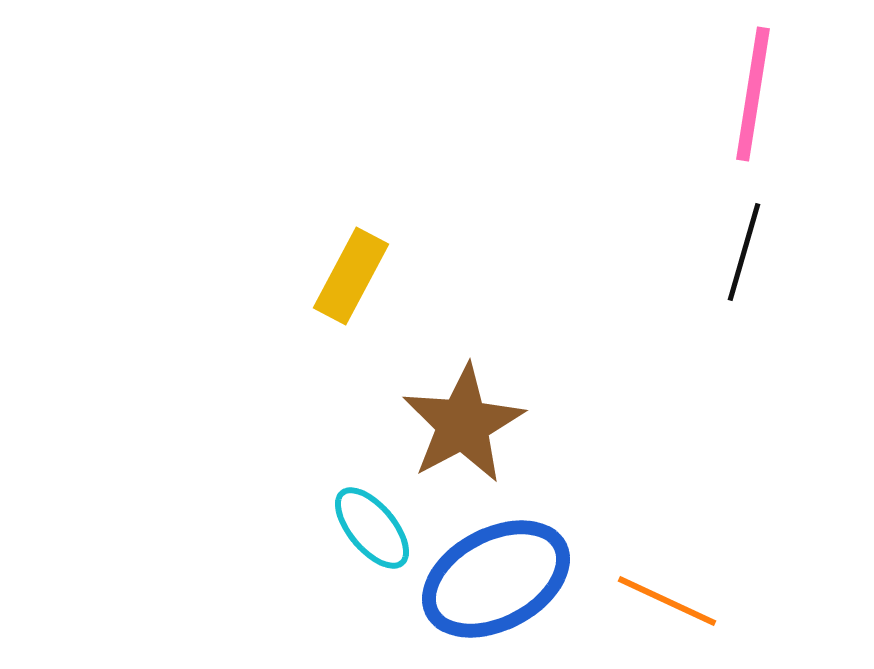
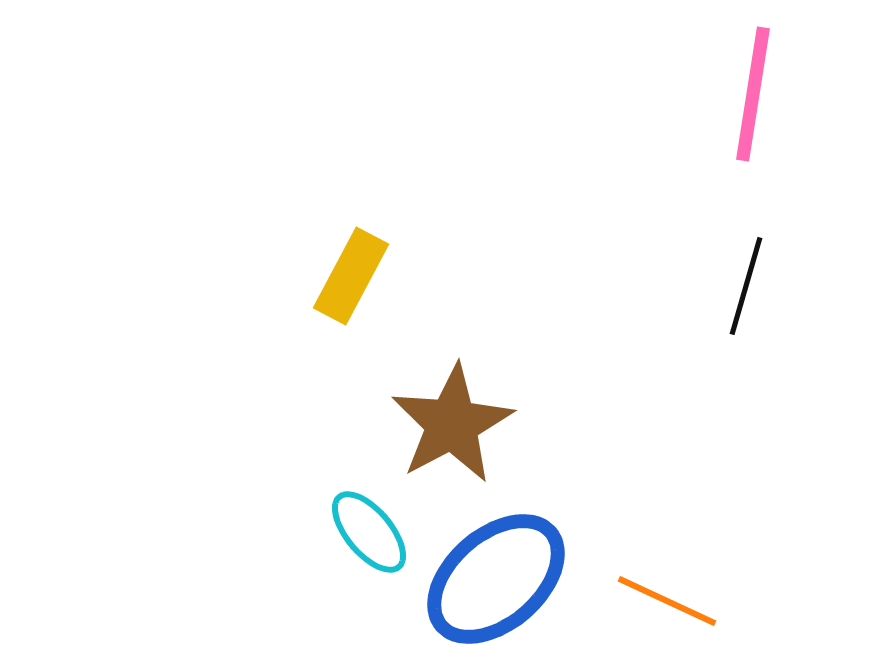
black line: moved 2 px right, 34 px down
brown star: moved 11 px left
cyan ellipse: moved 3 px left, 4 px down
blue ellipse: rotated 13 degrees counterclockwise
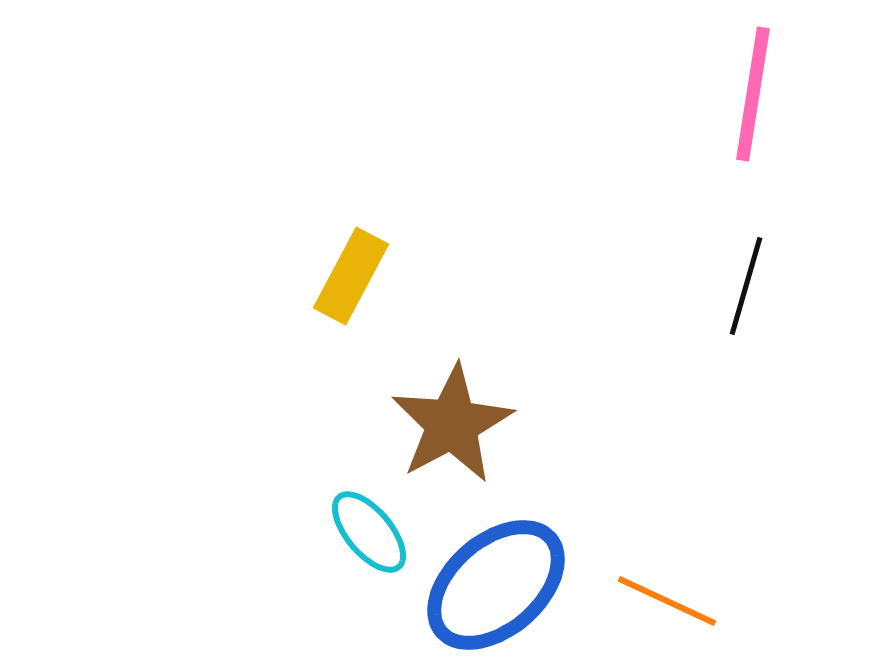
blue ellipse: moved 6 px down
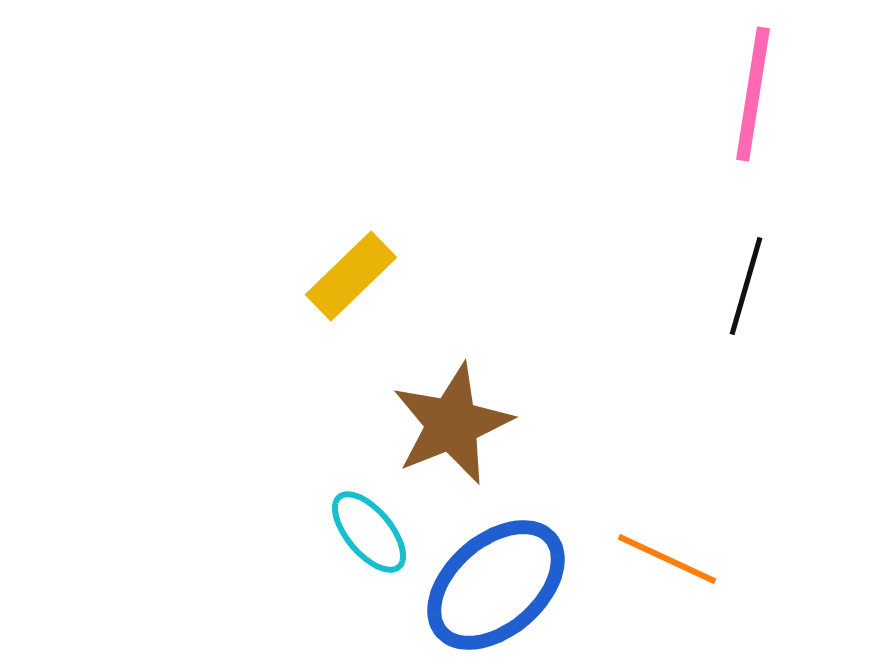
yellow rectangle: rotated 18 degrees clockwise
brown star: rotated 6 degrees clockwise
orange line: moved 42 px up
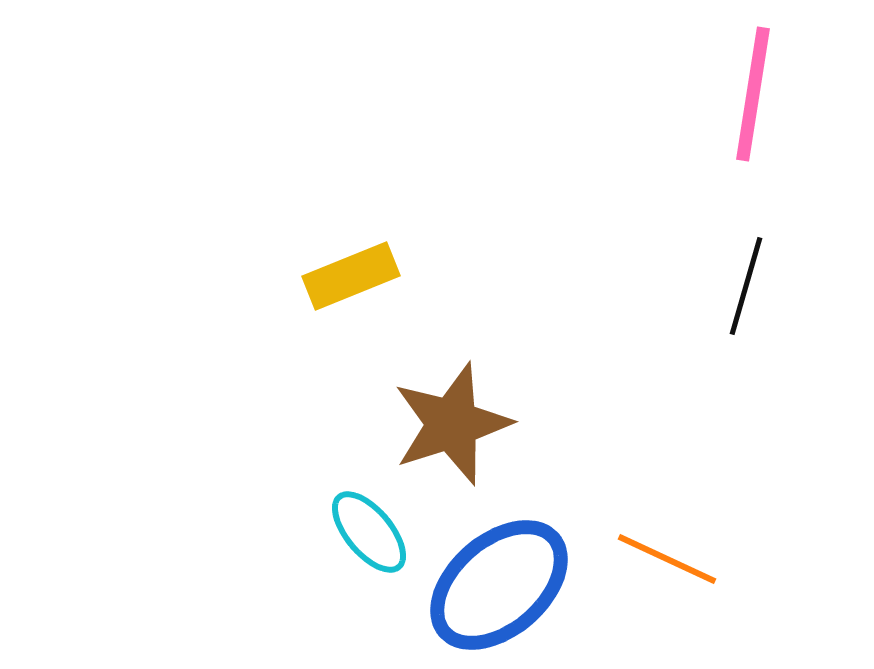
yellow rectangle: rotated 22 degrees clockwise
brown star: rotated 4 degrees clockwise
blue ellipse: moved 3 px right
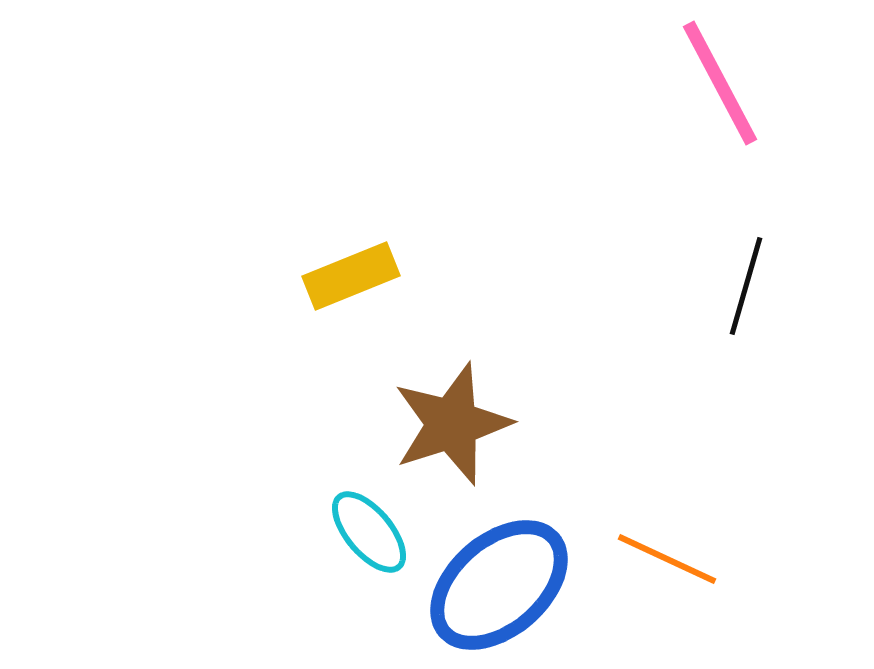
pink line: moved 33 px left, 11 px up; rotated 37 degrees counterclockwise
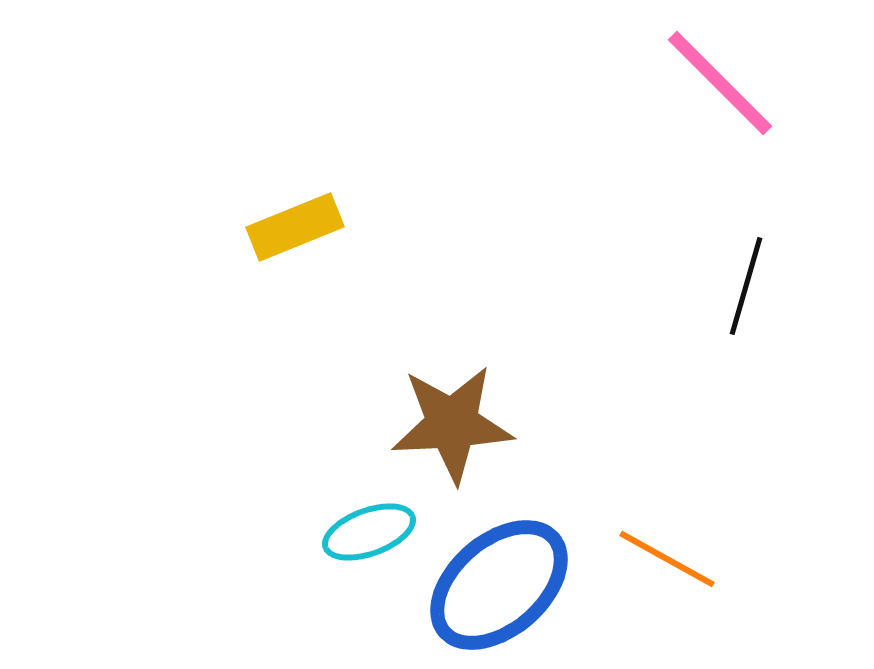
pink line: rotated 17 degrees counterclockwise
yellow rectangle: moved 56 px left, 49 px up
brown star: rotated 15 degrees clockwise
cyan ellipse: rotated 70 degrees counterclockwise
orange line: rotated 4 degrees clockwise
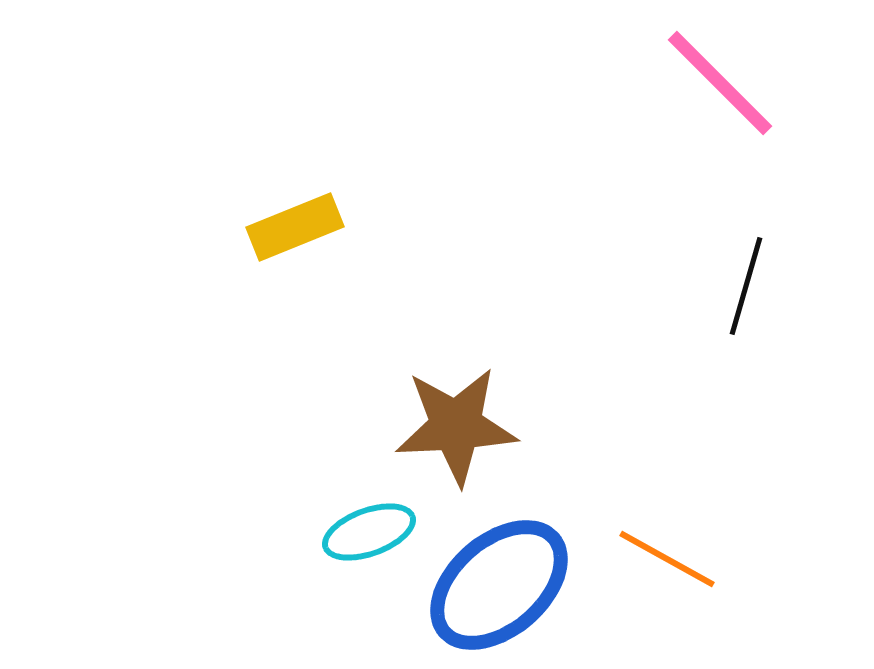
brown star: moved 4 px right, 2 px down
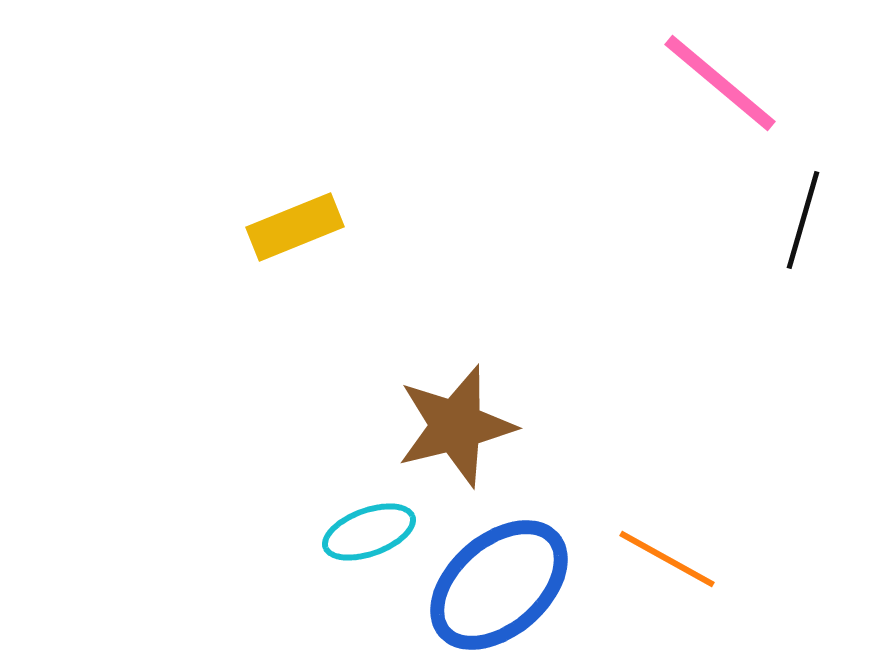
pink line: rotated 5 degrees counterclockwise
black line: moved 57 px right, 66 px up
brown star: rotated 11 degrees counterclockwise
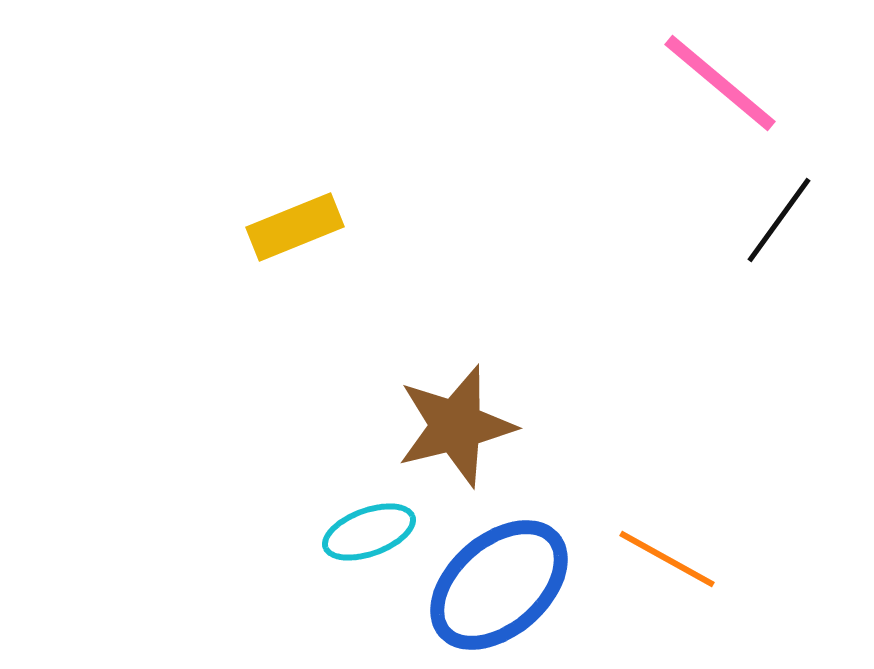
black line: moved 24 px left; rotated 20 degrees clockwise
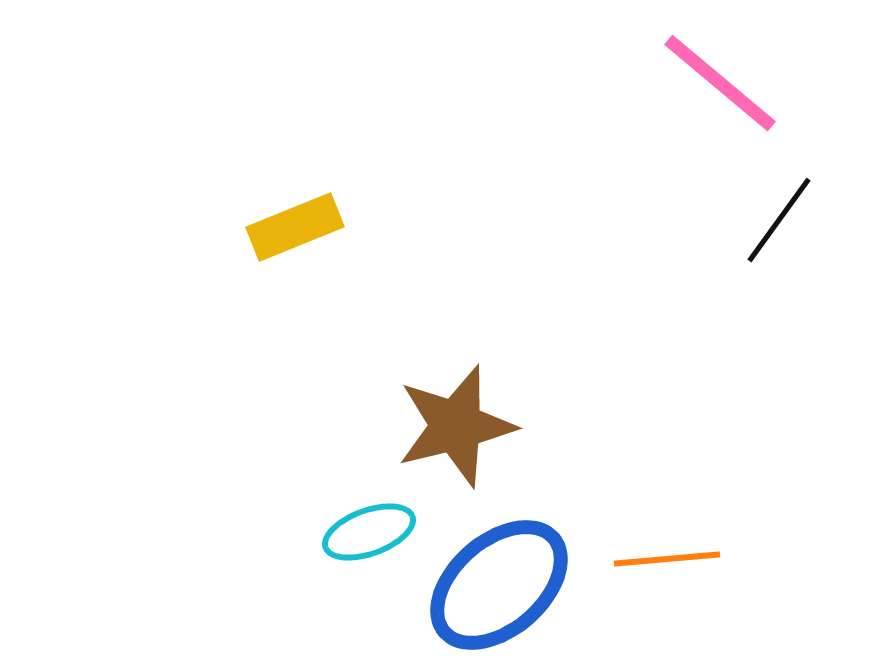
orange line: rotated 34 degrees counterclockwise
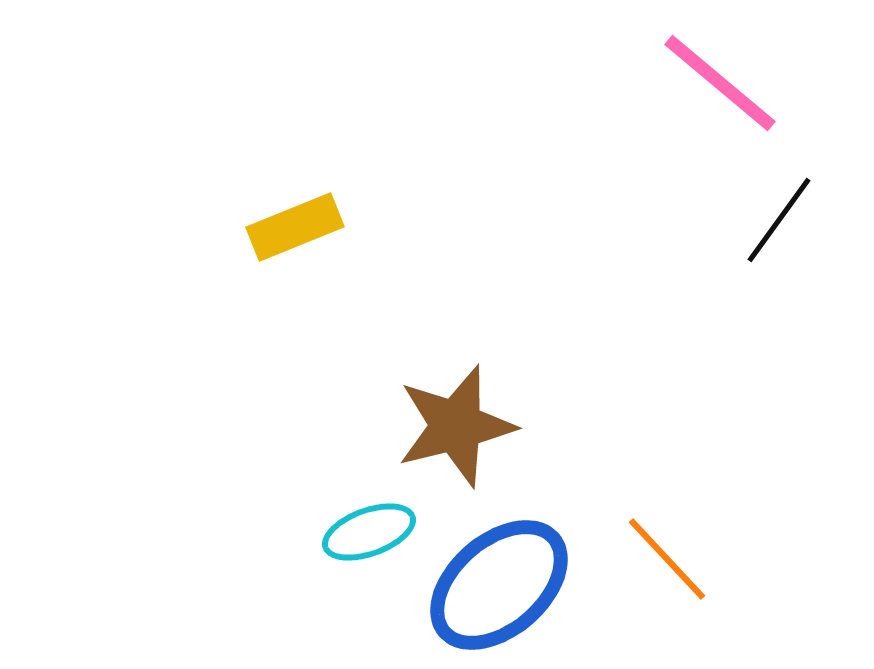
orange line: rotated 52 degrees clockwise
